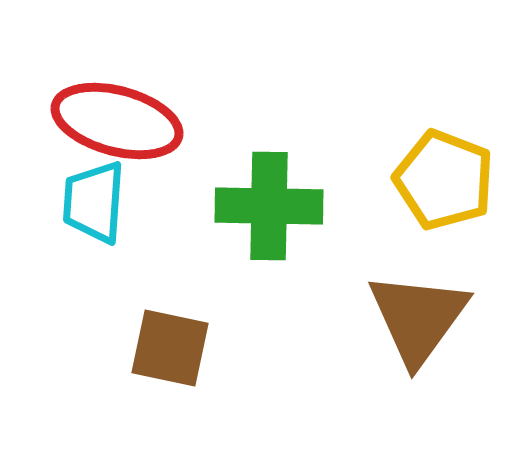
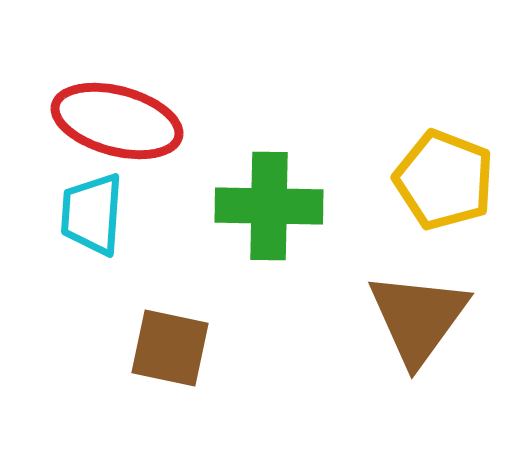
cyan trapezoid: moved 2 px left, 12 px down
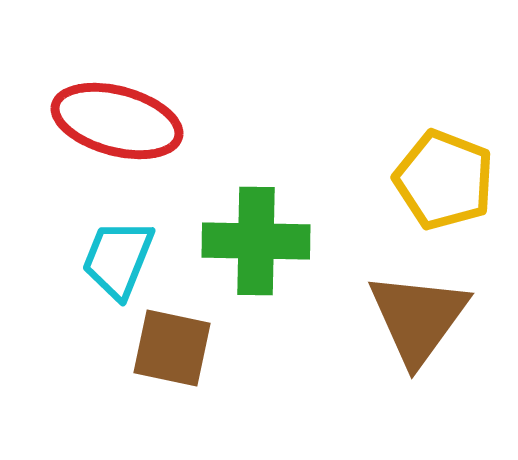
green cross: moved 13 px left, 35 px down
cyan trapezoid: moved 26 px right, 45 px down; rotated 18 degrees clockwise
brown square: moved 2 px right
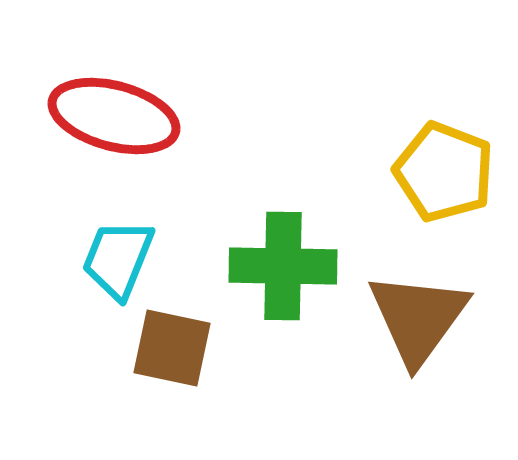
red ellipse: moved 3 px left, 5 px up
yellow pentagon: moved 8 px up
green cross: moved 27 px right, 25 px down
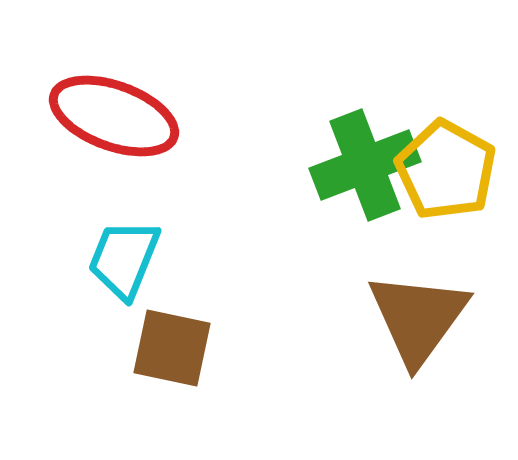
red ellipse: rotated 5 degrees clockwise
yellow pentagon: moved 2 px right, 2 px up; rotated 8 degrees clockwise
cyan trapezoid: moved 6 px right
green cross: moved 82 px right, 101 px up; rotated 22 degrees counterclockwise
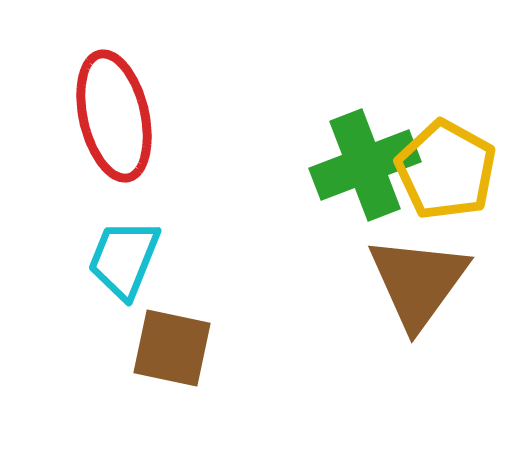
red ellipse: rotated 57 degrees clockwise
brown triangle: moved 36 px up
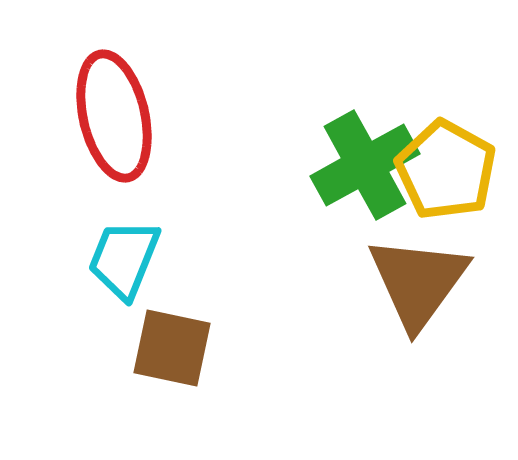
green cross: rotated 8 degrees counterclockwise
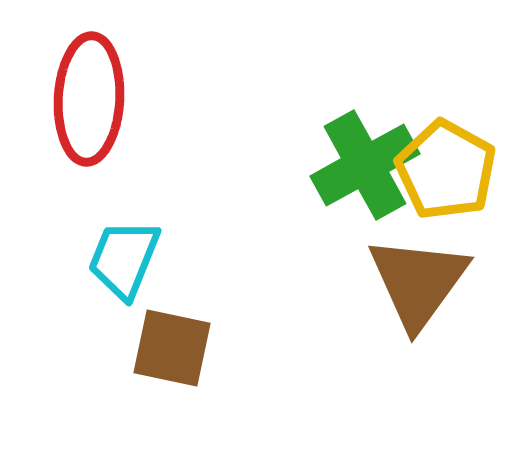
red ellipse: moved 25 px left, 17 px up; rotated 16 degrees clockwise
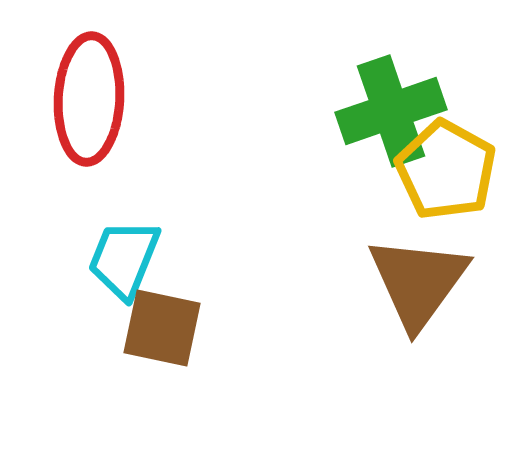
green cross: moved 26 px right, 54 px up; rotated 10 degrees clockwise
brown square: moved 10 px left, 20 px up
